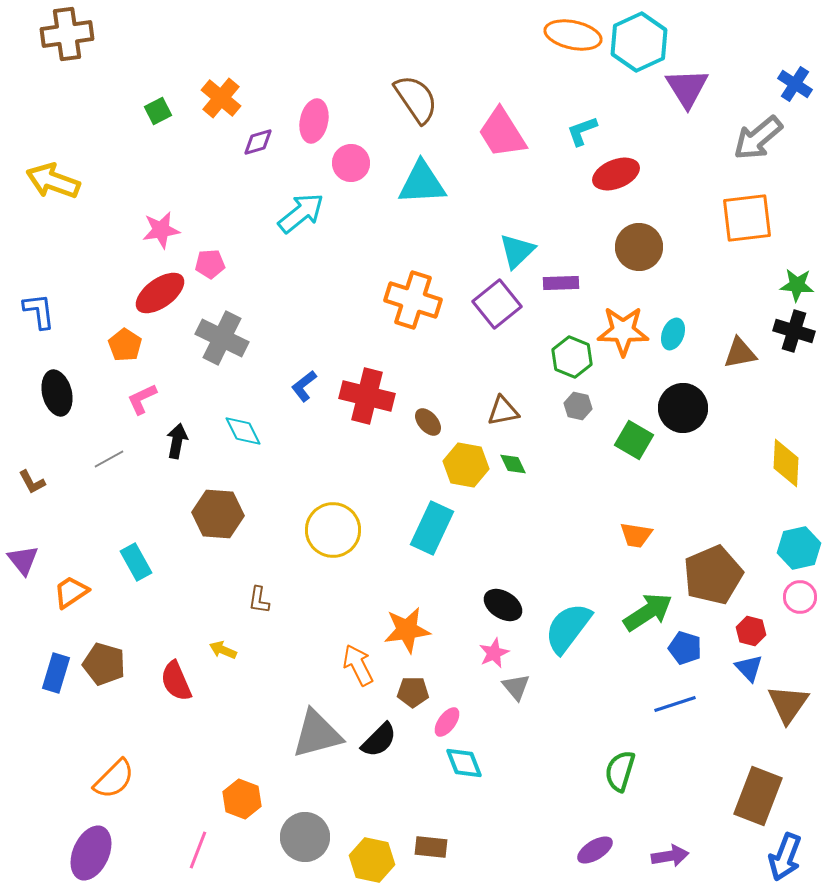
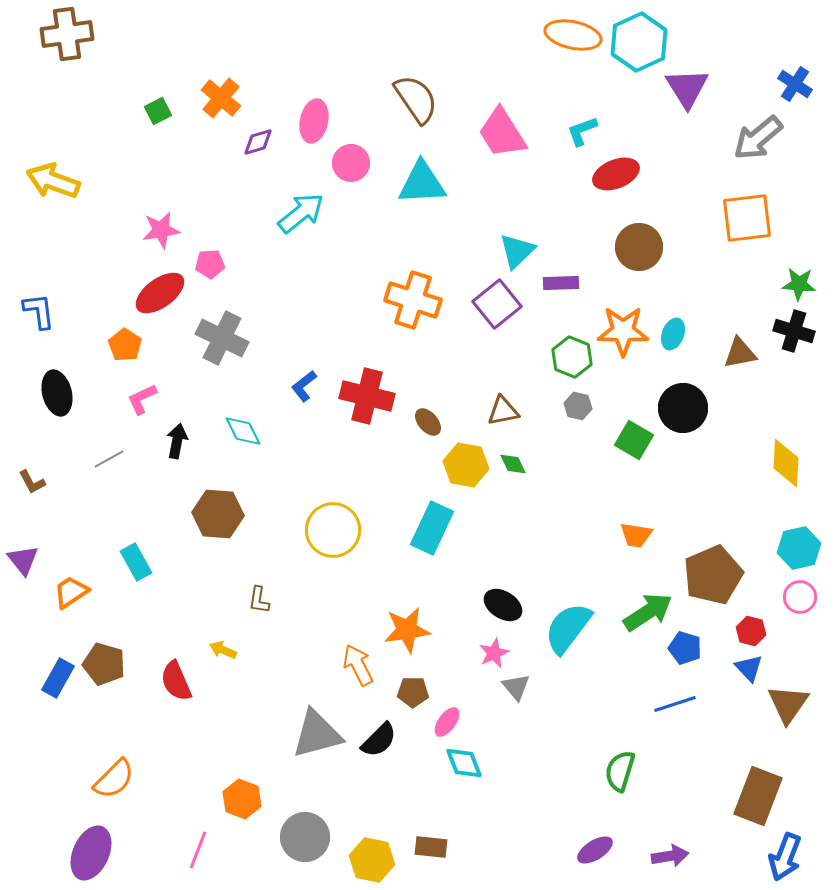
green star at (797, 285): moved 2 px right, 1 px up
blue rectangle at (56, 673): moved 2 px right, 5 px down; rotated 12 degrees clockwise
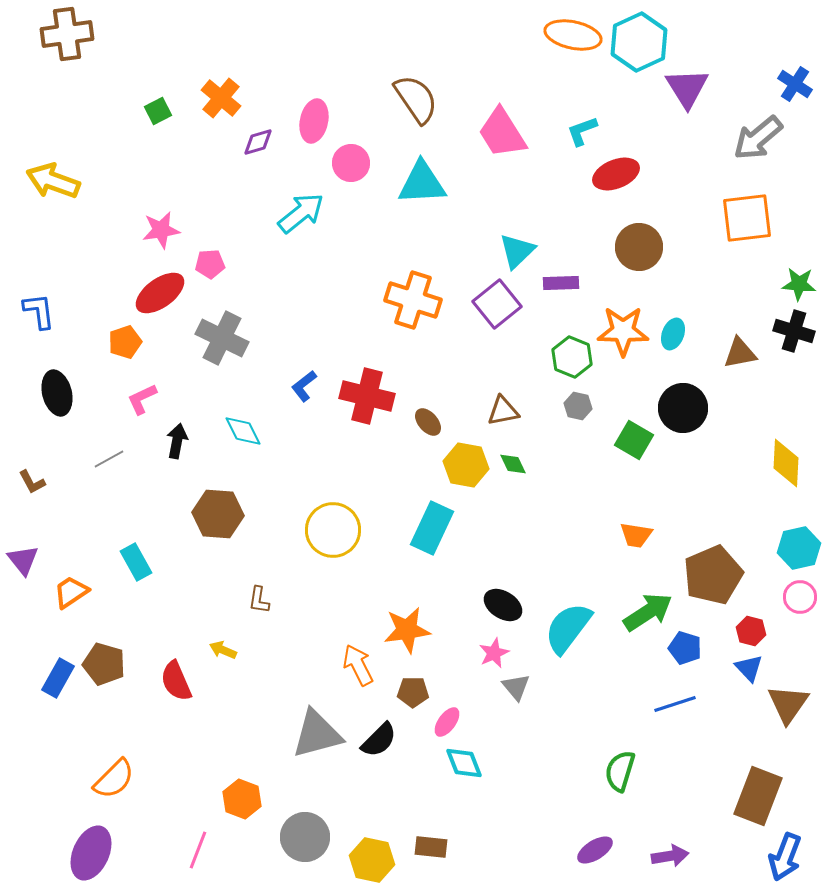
orange pentagon at (125, 345): moved 3 px up; rotated 20 degrees clockwise
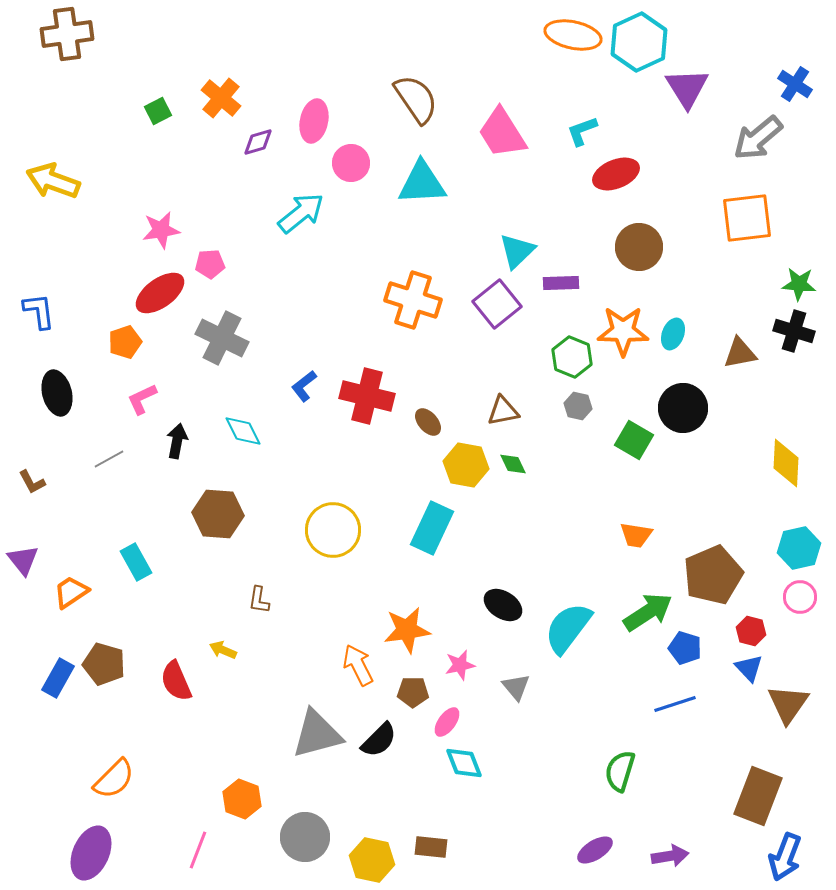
pink star at (494, 653): moved 34 px left, 12 px down; rotated 12 degrees clockwise
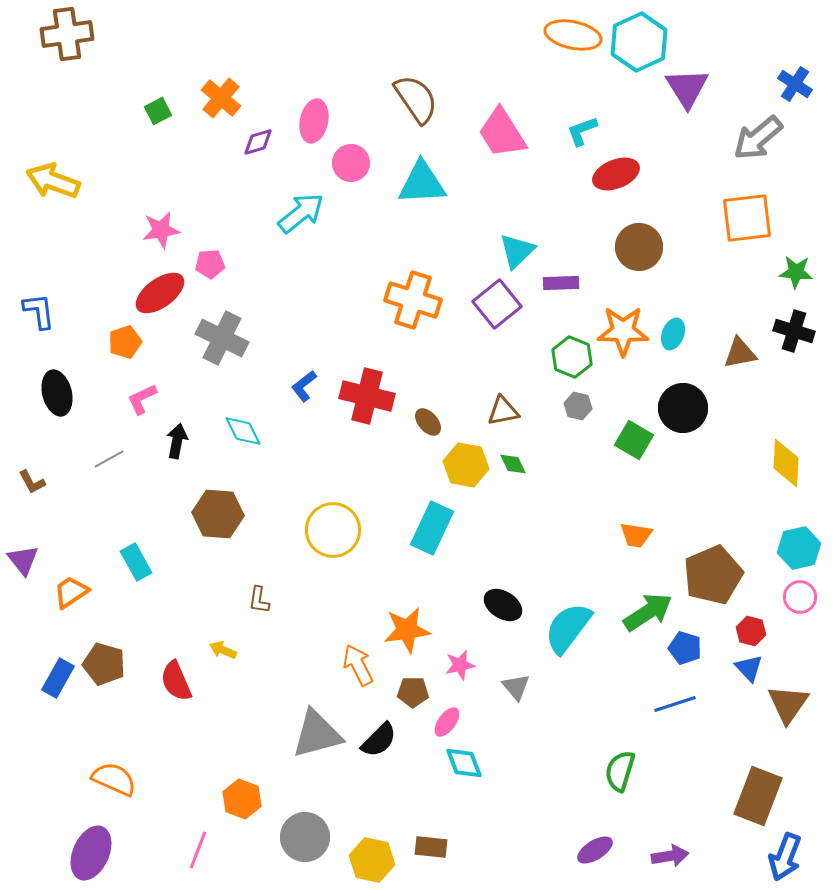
green star at (799, 284): moved 3 px left, 12 px up
orange semicircle at (114, 779): rotated 111 degrees counterclockwise
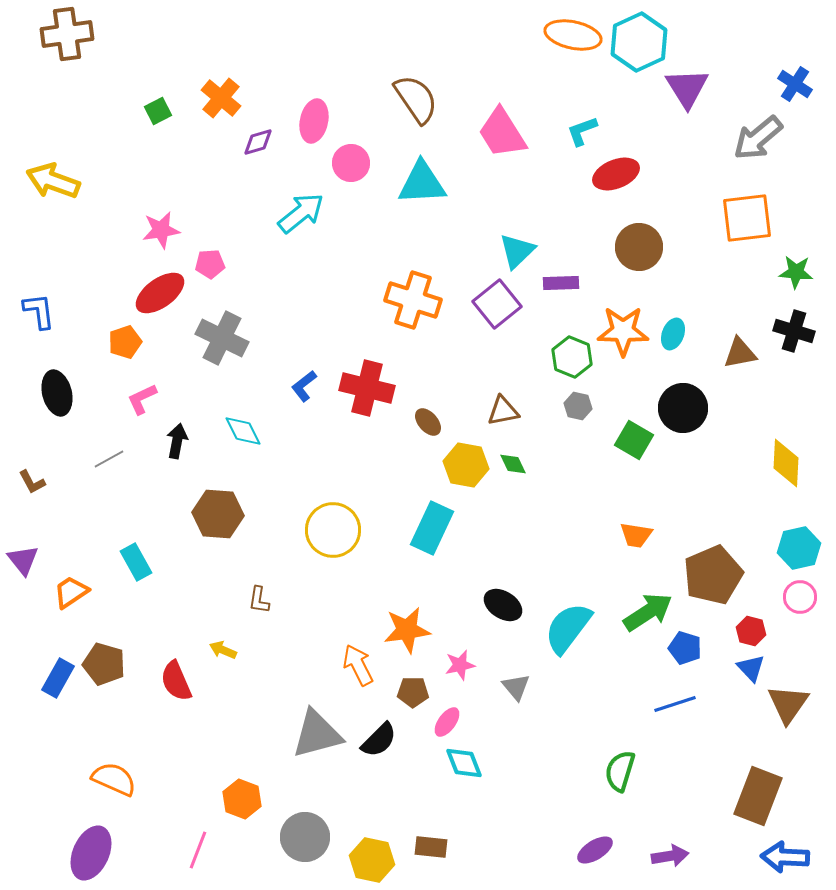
red cross at (367, 396): moved 8 px up
blue triangle at (749, 668): moved 2 px right
blue arrow at (785, 857): rotated 72 degrees clockwise
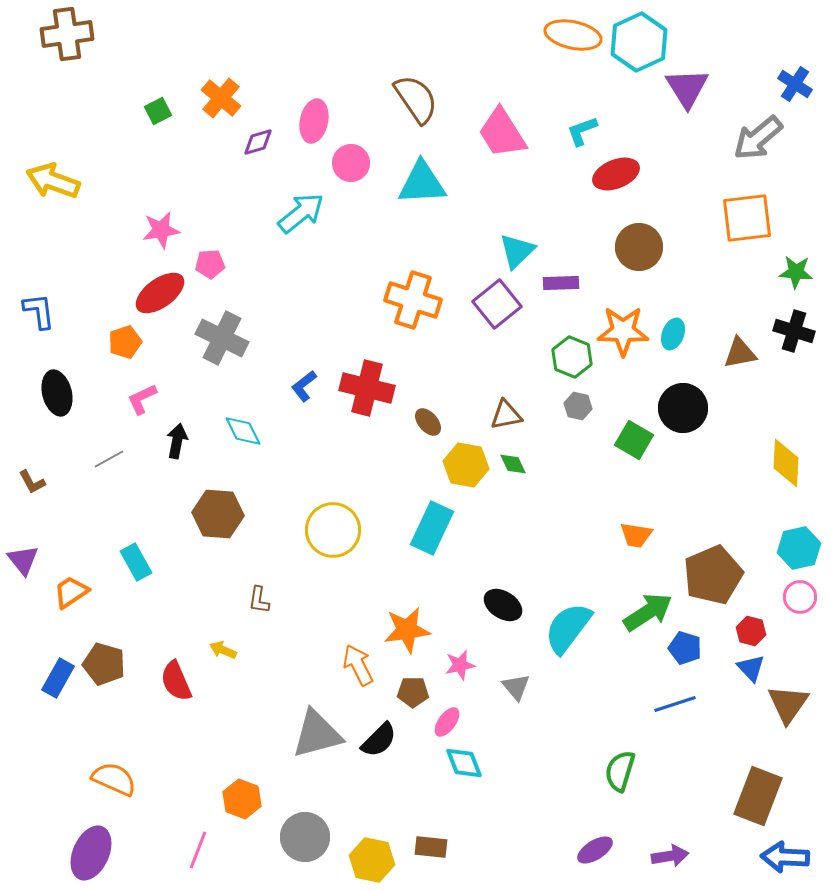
brown triangle at (503, 411): moved 3 px right, 4 px down
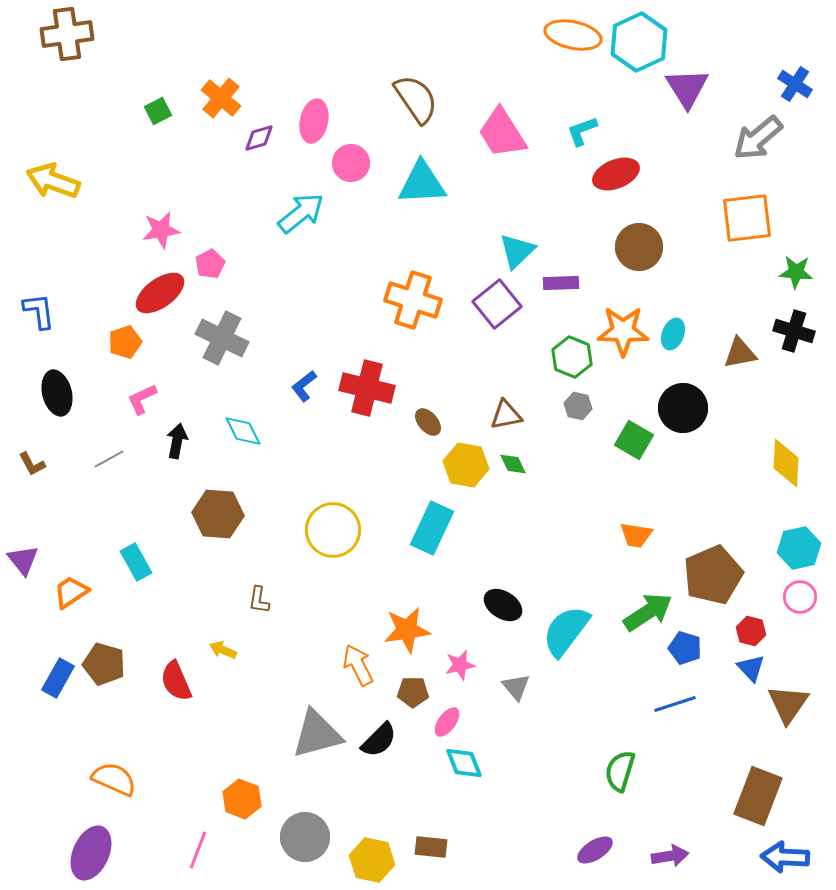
purple diamond at (258, 142): moved 1 px right, 4 px up
pink pentagon at (210, 264): rotated 24 degrees counterclockwise
brown L-shape at (32, 482): moved 18 px up
cyan semicircle at (568, 628): moved 2 px left, 3 px down
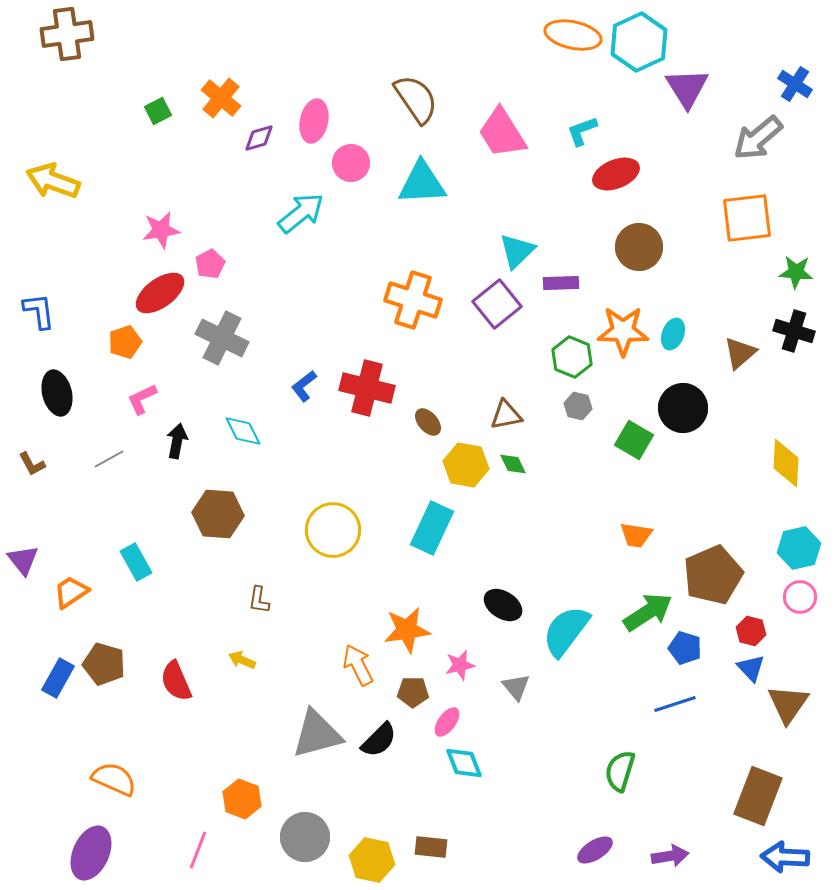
brown triangle at (740, 353): rotated 30 degrees counterclockwise
yellow arrow at (223, 650): moved 19 px right, 10 px down
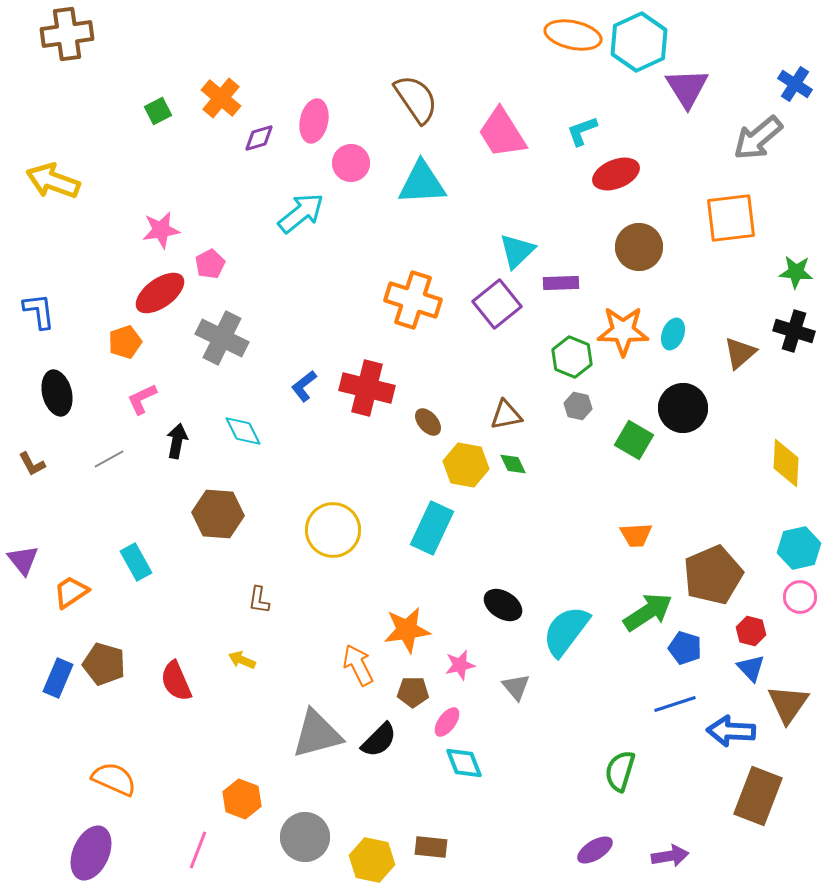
orange square at (747, 218): moved 16 px left
orange trapezoid at (636, 535): rotated 12 degrees counterclockwise
blue rectangle at (58, 678): rotated 6 degrees counterclockwise
blue arrow at (785, 857): moved 54 px left, 126 px up
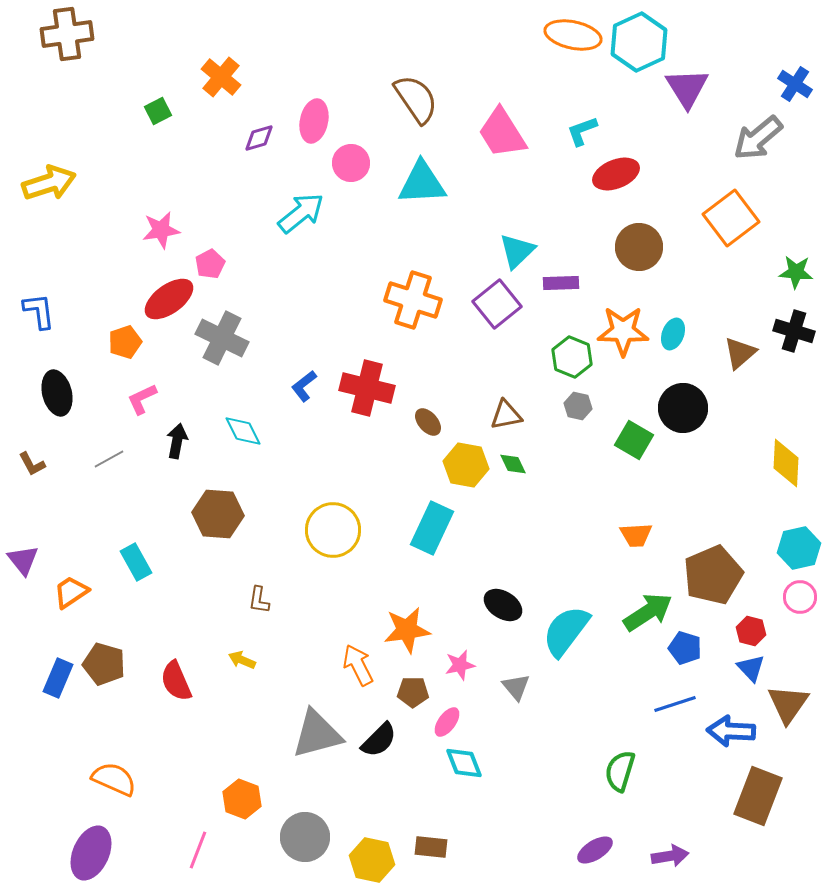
orange cross at (221, 98): moved 21 px up
yellow arrow at (53, 181): moved 4 px left, 2 px down; rotated 142 degrees clockwise
orange square at (731, 218): rotated 30 degrees counterclockwise
red ellipse at (160, 293): moved 9 px right, 6 px down
